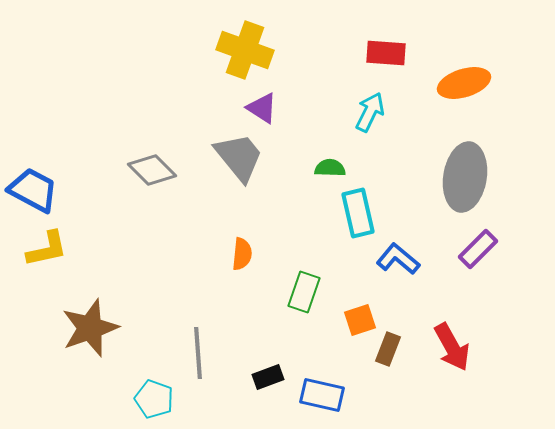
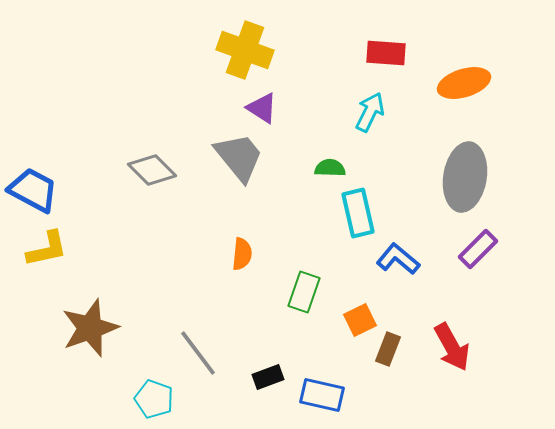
orange square: rotated 8 degrees counterclockwise
gray line: rotated 33 degrees counterclockwise
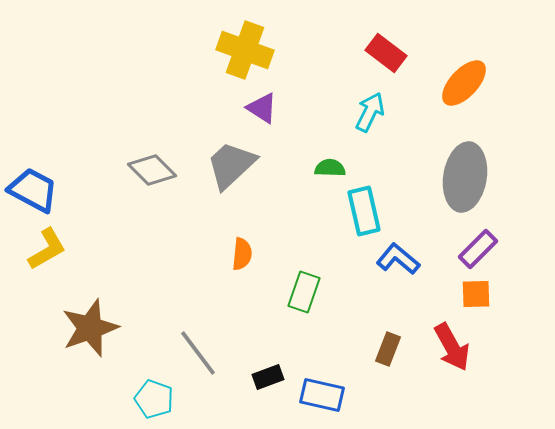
red rectangle: rotated 33 degrees clockwise
orange ellipse: rotated 30 degrees counterclockwise
gray trapezoid: moved 8 px left, 8 px down; rotated 94 degrees counterclockwise
cyan rectangle: moved 6 px right, 2 px up
yellow L-shape: rotated 18 degrees counterclockwise
orange square: moved 116 px right, 26 px up; rotated 24 degrees clockwise
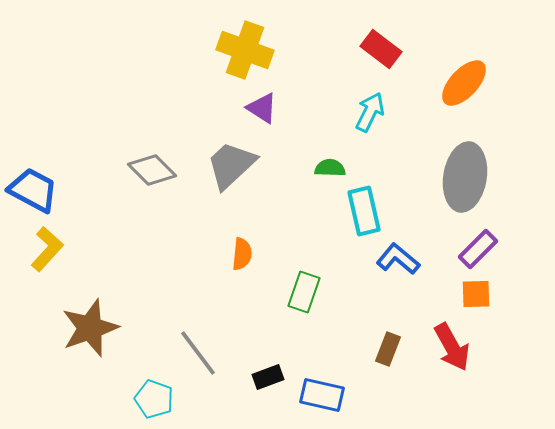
red rectangle: moved 5 px left, 4 px up
yellow L-shape: rotated 18 degrees counterclockwise
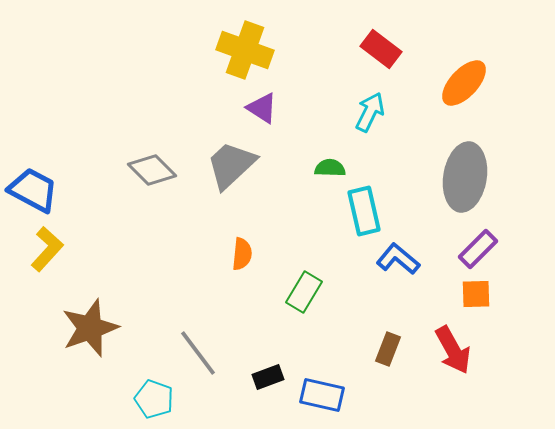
green rectangle: rotated 12 degrees clockwise
red arrow: moved 1 px right, 3 px down
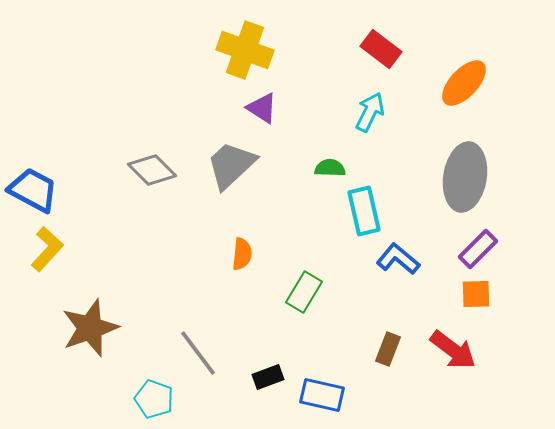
red arrow: rotated 24 degrees counterclockwise
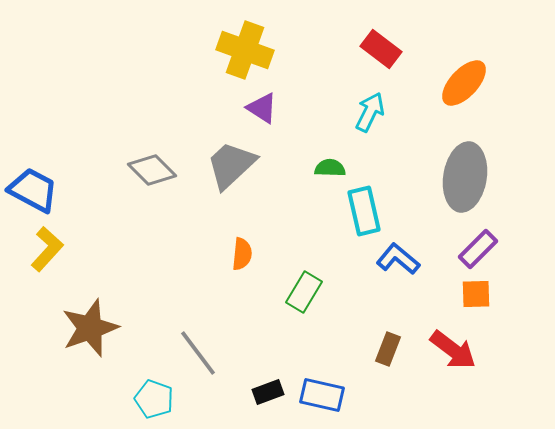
black rectangle: moved 15 px down
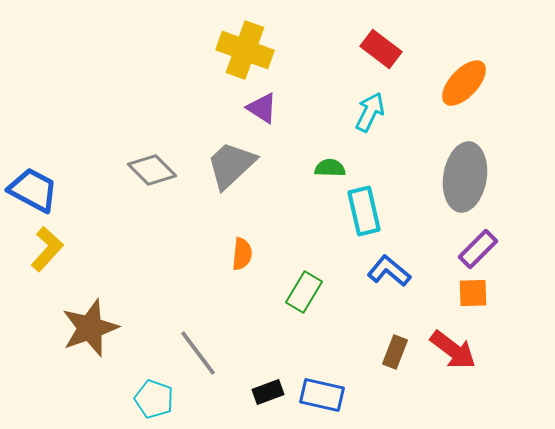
blue L-shape: moved 9 px left, 12 px down
orange square: moved 3 px left, 1 px up
brown rectangle: moved 7 px right, 3 px down
